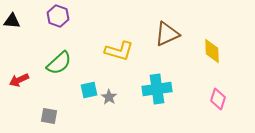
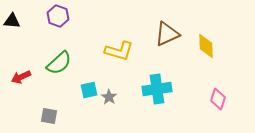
yellow diamond: moved 6 px left, 5 px up
red arrow: moved 2 px right, 3 px up
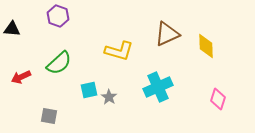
black triangle: moved 8 px down
cyan cross: moved 1 px right, 2 px up; rotated 16 degrees counterclockwise
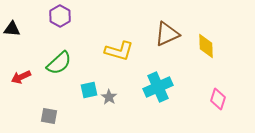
purple hexagon: moved 2 px right; rotated 10 degrees clockwise
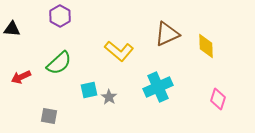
yellow L-shape: rotated 24 degrees clockwise
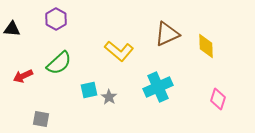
purple hexagon: moved 4 px left, 3 px down
red arrow: moved 2 px right, 1 px up
gray square: moved 8 px left, 3 px down
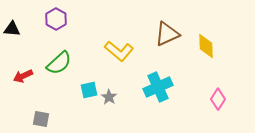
pink diamond: rotated 15 degrees clockwise
